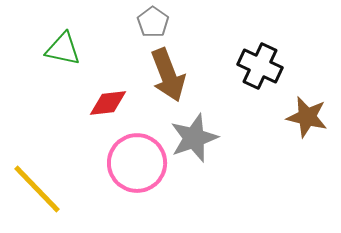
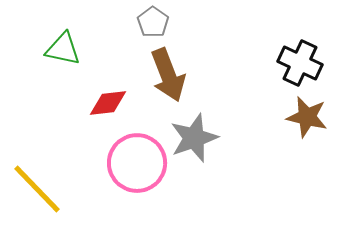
black cross: moved 40 px right, 3 px up
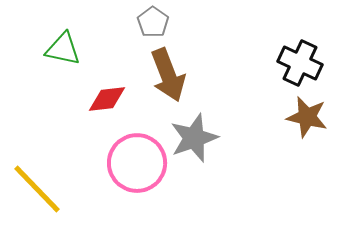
red diamond: moved 1 px left, 4 px up
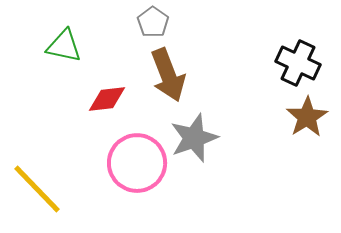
green triangle: moved 1 px right, 3 px up
black cross: moved 2 px left
brown star: rotated 27 degrees clockwise
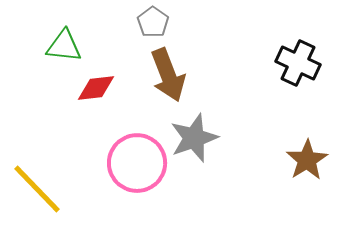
green triangle: rotated 6 degrees counterclockwise
red diamond: moved 11 px left, 11 px up
brown star: moved 43 px down
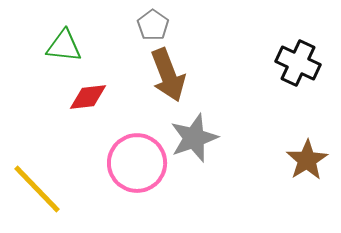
gray pentagon: moved 3 px down
red diamond: moved 8 px left, 9 px down
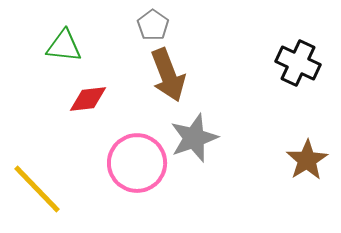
red diamond: moved 2 px down
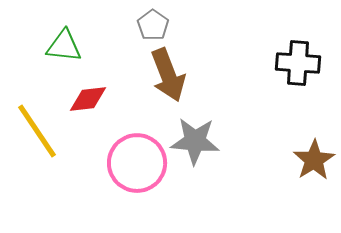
black cross: rotated 21 degrees counterclockwise
gray star: moved 1 px right, 3 px down; rotated 24 degrees clockwise
brown star: moved 7 px right
yellow line: moved 58 px up; rotated 10 degrees clockwise
